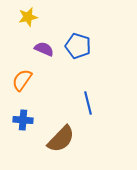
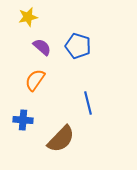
purple semicircle: moved 2 px left, 2 px up; rotated 18 degrees clockwise
orange semicircle: moved 13 px right
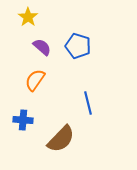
yellow star: rotated 24 degrees counterclockwise
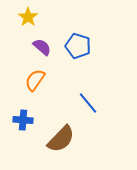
blue line: rotated 25 degrees counterclockwise
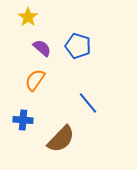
purple semicircle: moved 1 px down
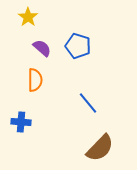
orange semicircle: rotated 145 degrees clockwise
blue cross: moved 2 px left, 2 px down
brown semicircle: moved 39 px right, 9 px down
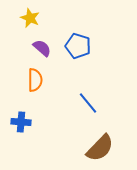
yellow star: moved 2 px right, 1 px down; rotated 12 degrees counterclockwise
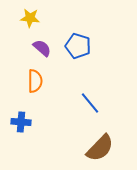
yellow star: rotated 18 degrees counterclockwise
orange semicircle: moved 1 px down
blue line: moved 2 px right
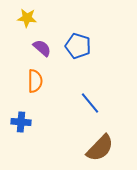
yellow star: moved 3 px left
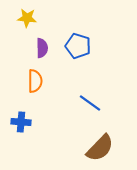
purple semicircle: rotated 48 degrees clockwise
blue line: rotated 15 degrees counterclockwise
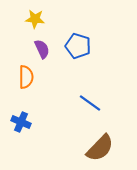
yellow star: moved 8 px right, 1 px down
purple semicircle: moved 1 px down; rotated 24 degrees counterclockwise
orange semicircle: moved 9 px left, 4 px up
blue cross: rotated 18 degrees clockwise
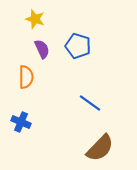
yellow star: rotated 12 degrees clockwise
